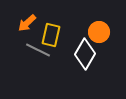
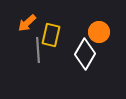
gray line: rotated 60 degrees clockwise
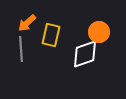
gray line: moved 17 px left, 1 px up
white diamond: rotated 40 degrees clockwise
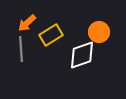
yellow rectangle: rotated 45 degrees clockwise
white diamond: moved 3 px left, 1 px down
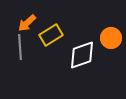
orange circle: moved 12 px right, 6 px down
gray line: moved 1 px left, 2 px up
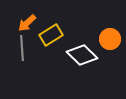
orange circle: moved 1 px left, 1 px down
gray line: moved 2 px right, 1 px down
white diamond: rotated 64 degrees clockwise
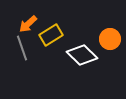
orange arrow: moved 1 px right, 1 px down
gray line: rotated 15 degrees counterclockwise
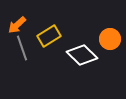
orange arrow: moved 11 px left, 1 px down
yellow rectangle: moved 2 px left, 1 px down
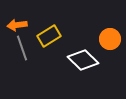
orange arrow: rotated 36 degrees clockwise
white diamond: moved 1 px right, 5 px down
